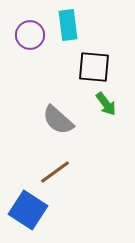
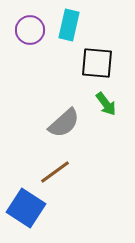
cyan rectangle: moved 1 px right; rotated 20 degrees clockwise
purple circle: moved 5 px up
black square: moved 3 px right, 4 px up
gray semicircle: moved 6 px right, 3 px down; rotated 84 degrees counterclockwise
blue square: moved 2 px left, 2 px up
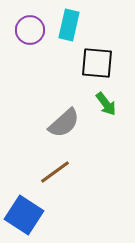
blue square: moved 2 px left, 7 px down
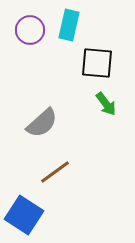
gray semicircle: moved 22 px left
